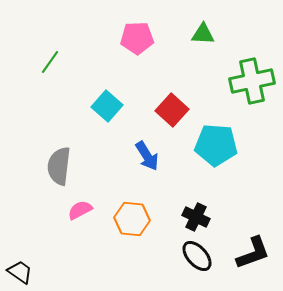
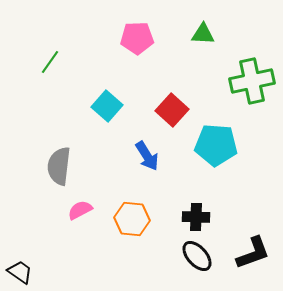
black cross: rotated 24 degrees counterclockwise
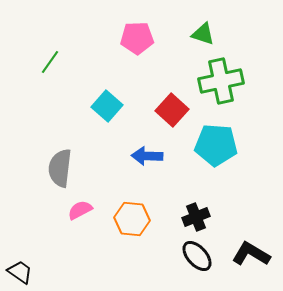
green triangle: rotated 15 degrees clockwise
green cross: moved 31 px left
blue arrow: rotated 124 degrees clockwise
gray semicircle: moved 1 px right, 2 px down
black cross: rotated 24 degrees counterclockwise
black L-shape: moved 2 px left, 1 px down; rotated 129 degrees counterclockwise
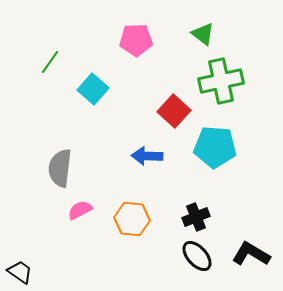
green triangle: rotated 20 degrees clockwise
pink pentagon: moved 1 px left, 2 px down
cyan square: moved 14 px left, 17 px up
red square: moved 2 px right, 1 px down
cyan pentagon: moved 1 px left, 2 px down
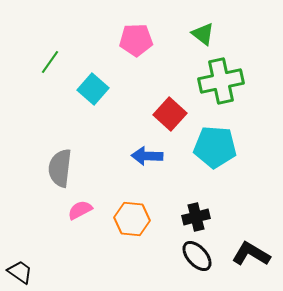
red square: moved 4 px left, 3 px down
black cross: rotated 8 degrees clockwise
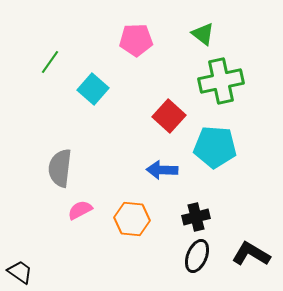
red square: moved 1 px left, 2 px down
blue arrow: moved 15 px right, 14 px down
black ellipse: rotated 64 degrees clockwise
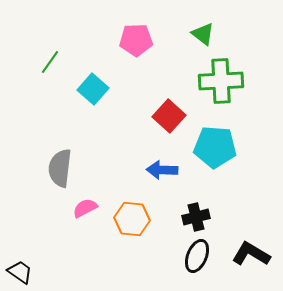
green cross: rotated 9 degrees clockwise
pink semicircle: moved 5 px right, 2 px up
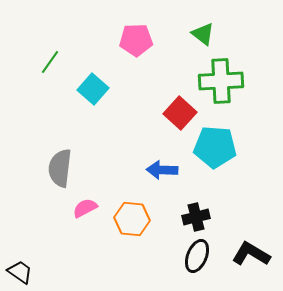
red square: moved 11 px right, 3 px up
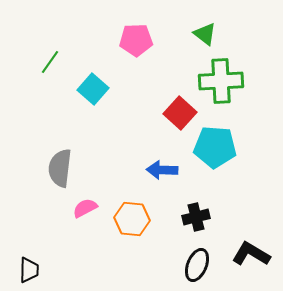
green triangle: moved 2 px right
black ellipse: moved 9 px down
black trapezoid: moved 9 px right, 2 px up; rotated 56 degrees clockwise
